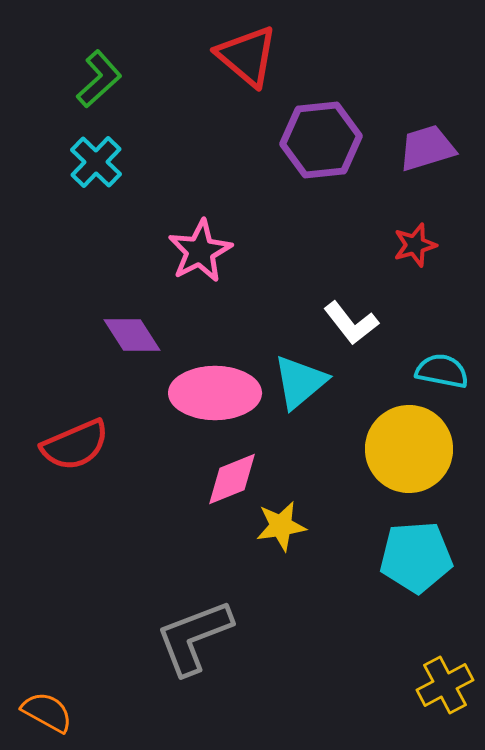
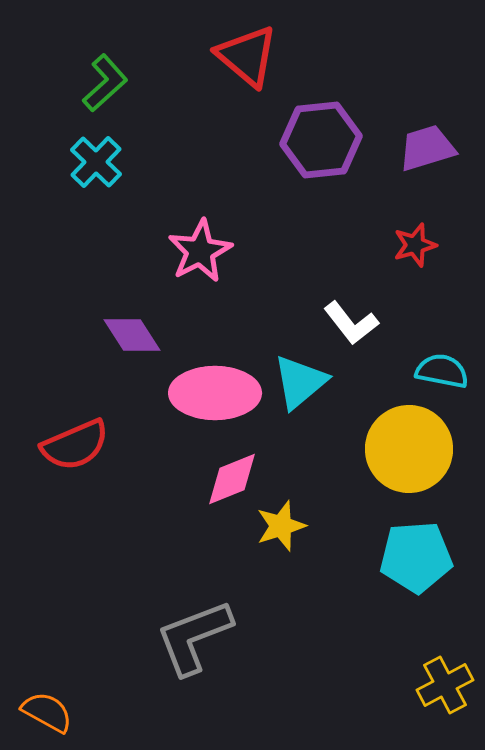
green L-shape: moved 6 px right, 4 px down
yellow star: rotated 9 degrees counterclockwise
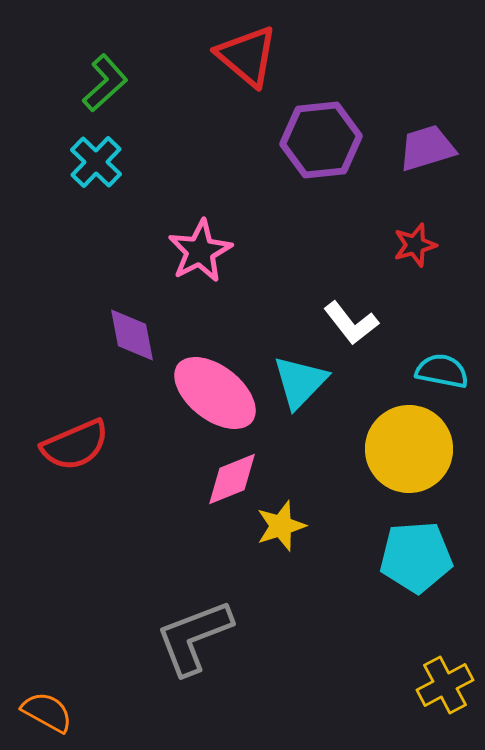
purple diamond: rotated 22 degrees clockwise
cyan triangle: rotated 6 degrees counterclockwise
pink ellipse: rotated 38 degrees clockwise
